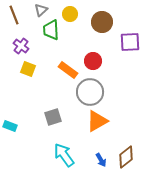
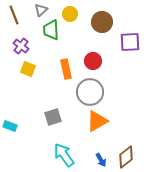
orange rectangle: moved 2 px left, 1 px up; rotated 42 degrees clockwise
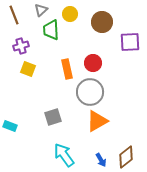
purple cross: rotated 35 degrees clockwise
red circle: moved 2 px down
orange rectangle: moved 1 px right
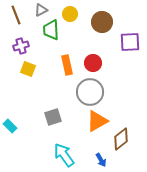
gray triangle: rotated 16 degrees clockwise
brown line: moved 2 px right
orange rectangle: moved 4 px up
cyan rectangle: rotated 24 degrees clockwise
brown diamond: moved 5 px left, 18 px up
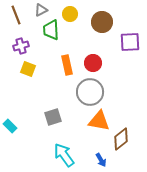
orange triangle: moved 2 px right; rotated 40 degrees clockwise
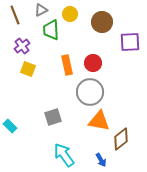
brown line: moved 1 px left
purple cross: moved 1 px right; rotated 21 degrees counterclockwise
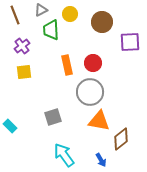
yellow square: moved 4 px left, 3 px down; rotated 28 degrees counterclockwise
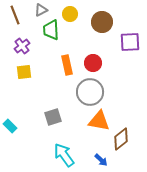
blue arrow: rotated 16 degrees counterclockwise
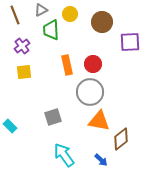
red circle: moved 1 px down
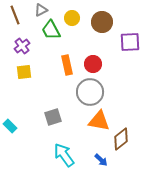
yellow circle: moved 2 px right, 4 px down
green trapezoid: rotated 25 degrees counterclockwise
